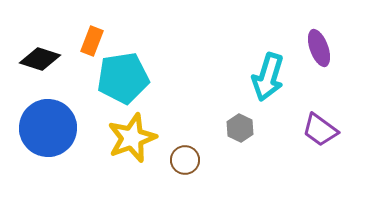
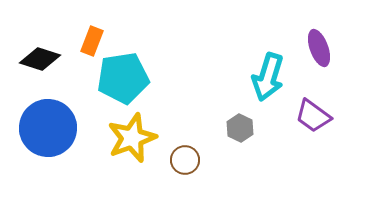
purple trapezoid: moved 7 px left, 14 px up
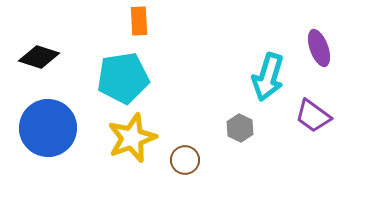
orange rectangle: moved 47 px right, 20 px up; rotated 24 degrees counterclockwise
black diamond: moved 1 px left, 2 px up
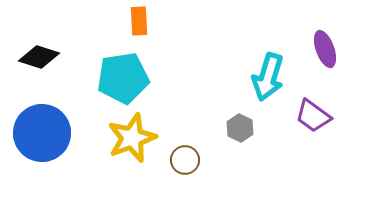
purple ellipse: moved 6 px right, 1 px down
blue circle: moved 6 px left, 5 px down
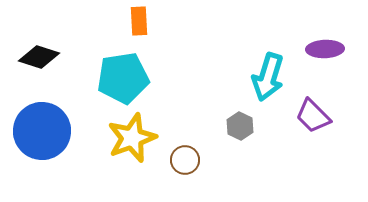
purple ellipse: rotated 72 degrees counterclockwise
purple trapezoid: rotated 9 degrees clockwise
gray hexagon: moved 2 px up
blue circle: moved 2 px up
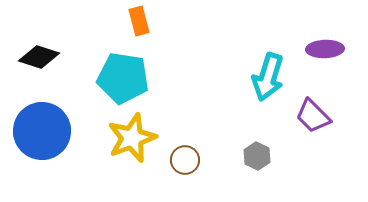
orange rectangle: rotated 12 degrees counterclockwise
cyan pentagon: rotated 18 degrees clockwise
gray hexagon: moved 17 px right, 30 px down
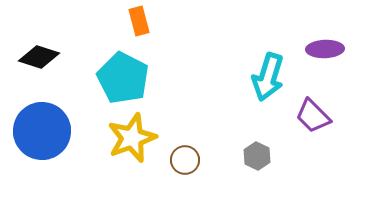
cyan pentagon: rotated 18 degrees clockwise
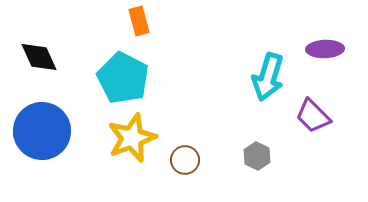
black diamond: rotated 48 degrees clockwise
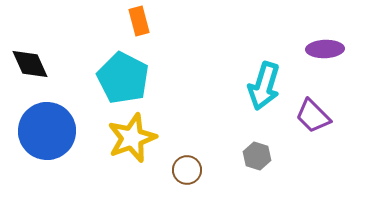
black diamond: moved 9 px left, 7 px down
cyan arrow: moved 4 px left, 9 px down
blue circle: moved 5 px right
gray hexagon: rotated 8 degrees counterclockwise
brown circle: moved 2 px right, 10 px down
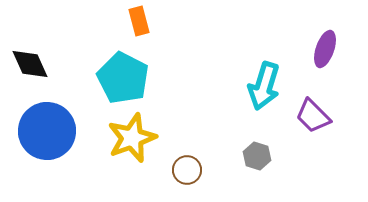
purple ellipse: rotated 69 degrees counterclockwise
